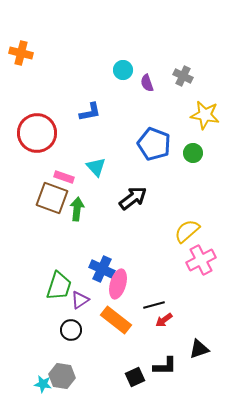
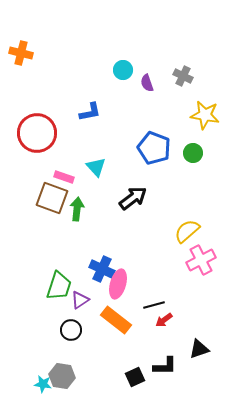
blue pentagon: moved 4 px down
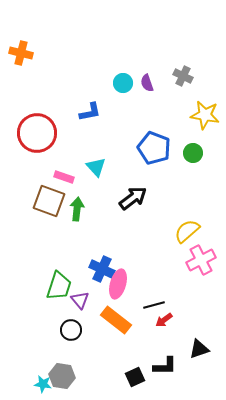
cyan circle: moved 13 px down
brown square: moved 3 px left, 3 px down
purple triangle: rotated 36 degrees counterclockwise
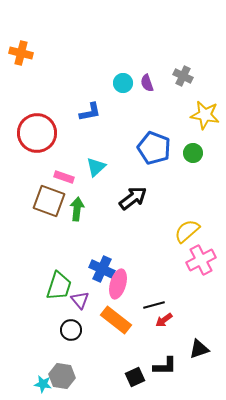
cyan triangle: rotated 30 degrees clockwise
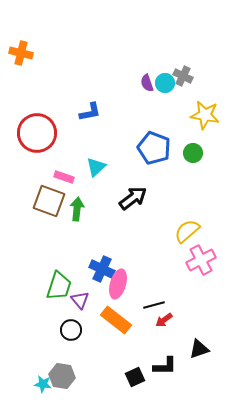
cyan circle: moved 42 px right
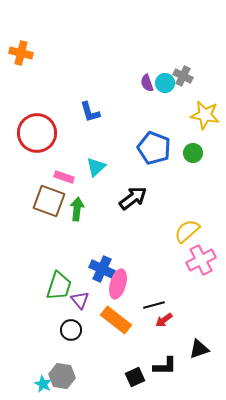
blue L-shape: rotated 85 degrees clockwise
cyan star: rotated 18 degrees clockwise
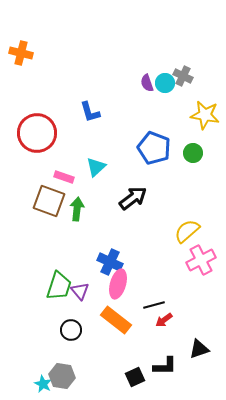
blue cross: moved 8 px right, 7 px up
purple triangle: moved 9 px up
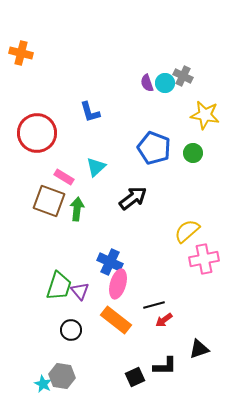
pink rectangle: rotated 12 degrees clockwise
pink cross: moved 3 px right, 1 px up; rotated 16 degrees clockwise
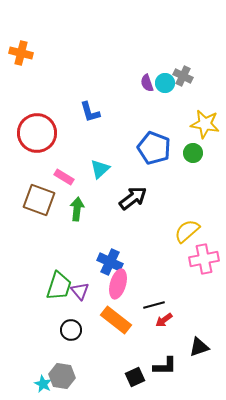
yellow star: moved 9 px down
cyan triangle: moved 4 px right, 2 px down
brown square: moved 10 px left, 1 px up
black triangle: moved 2 px up
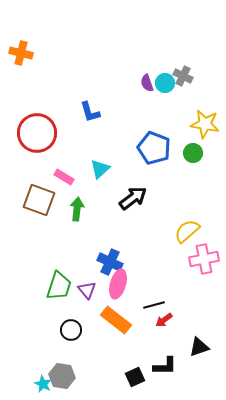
purple triangle: moved 7 px right, 1 px up
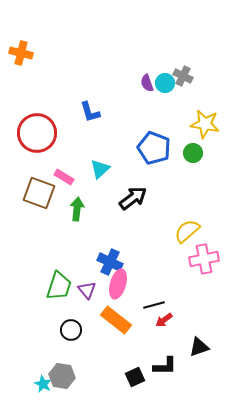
brown square: moved 7 px up
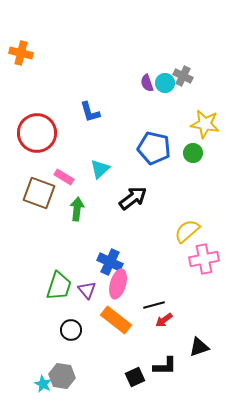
blue pentagon: rotated 8 degrees counterclockwise
